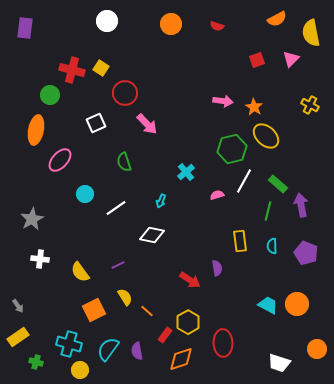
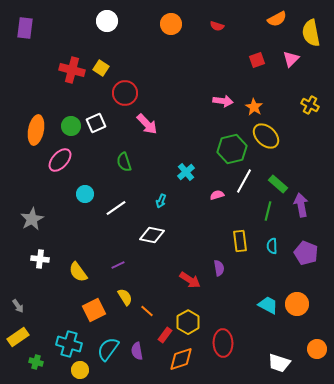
green circle at (50, 95): moved 21 px right, 31 px down
purple semicircle at (217, 268): moved 2 px right
yellow semicircle at (80, 272): moved 2 px left
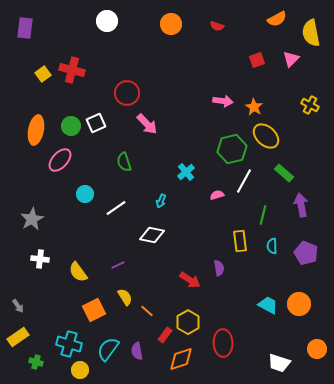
yellow square at (101, 68): moved 58 px left, 6 px down; rotated 21 degrees clockwise
red circle at (125, 93): moved 2 px right
green rectangle at (278, 184): moved 6 px right, 11 px up
green line at (268, 211): moved 5 px left, 4 px down
orange circle at (297, 304): moved 2 px right
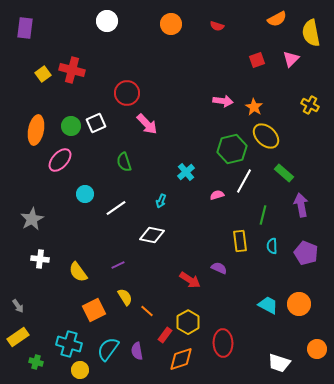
purple semicircle at (219, 268): rotated 56 degrees counterclockwise
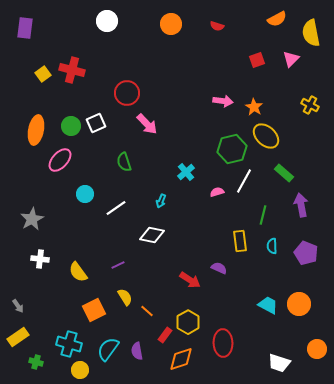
pink semicircle at (217, 195): moved 3 px up
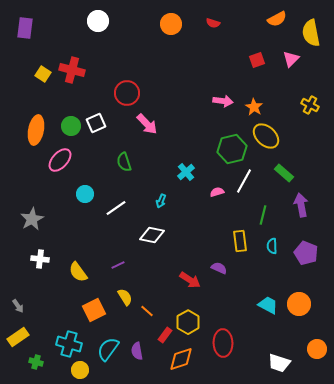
white circle at (107, 21): moved 9 px left
red semicircle at (217, 26): moved 4 px left, 3 px up
yellow square at (43, 74): rotated 21 degrees counterclockwise
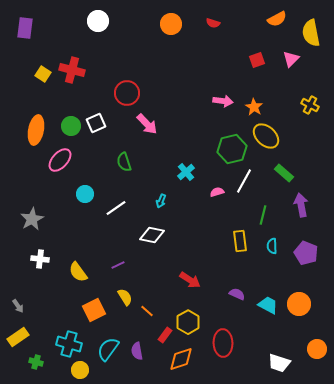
purple semicircle at (219, 268): moved 18 px right, 26 px down
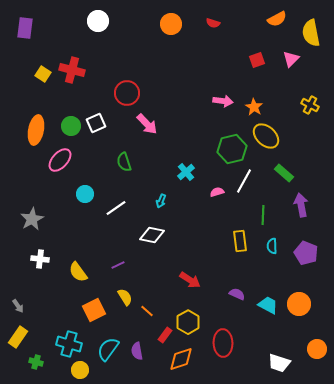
green line at (263, 215): rotated 12 degrees counterclockwise
yellow rectangle at (18, 337): rotated 20 degrees counterclockwise
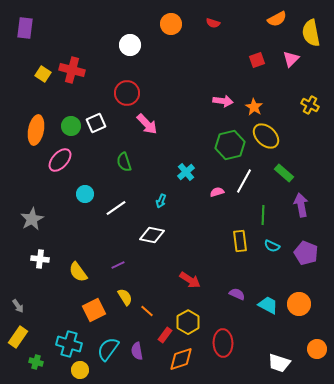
white circle at (98, 21): moved 32 px right, 24 px down
green hexagon at (232, 149): moved 2 px left, 4 px up
cyan semicircle at (272, 246): rotated 63 degrees counterclockwise
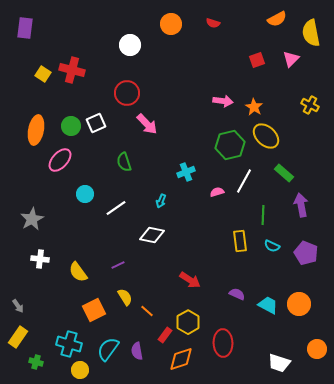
cyan cross at (186, 172): rotated 18 degrees clockwise
